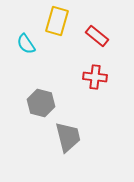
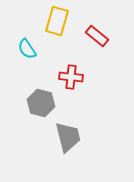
cyan semicircle: moved 1 px right, 5 px down
red cross: moved 24 px left
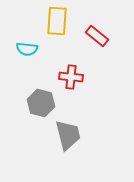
yellow rectangle: rotated 12 degrees counterclockwise
cyan semicircle: rotated 50 degrees counterclockwise
gray trapezoid: moved 2 px up
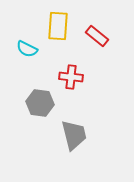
yellow rectangle: moved 1 px right, 5 px down
cyan semicircle: rotated 20 degrees clockwise
gray hexagon: moved 1 px left; rotated 8 degrees counterclockwise
gray trapezoid: moved 6 px right
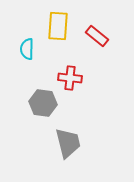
cyan semicircle: rotated 65 degrees clockwise
red cross: moved 1 px left, 1 px down
gray hexagon: moved 3 px right
gray trapezoid: moved 6 px left, 8 px down
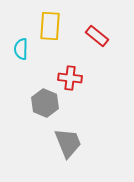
yellow rectangle: moved 8 px left
cyan semicircle: moved 6 px left
gray hexagon: moved 2 px right; rotated 16 degrees clockwise
gray trapezoid: rotated 8 degrees counterclockwise
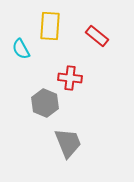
cyan semicircle: rotated 30 degrees counterclockwise
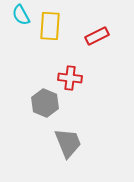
red rectangle: rotated 65 degrees counterclockwise
cyan semicircle: moved 34 px up
